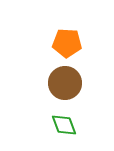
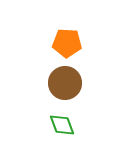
green diamond: moved 2 px left
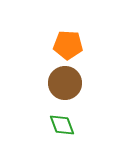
orange pentagon: moved 1 px right, 2 px down
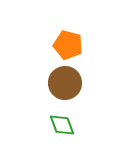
orange pentagon: rotated 12 degrees clockwise
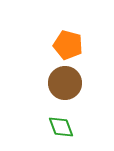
green diamond: moved 1 px left, 2 px down
